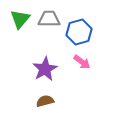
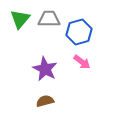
purple star: rotated 15 degrees counterclockwise
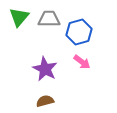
green triangle: moved 1 px left, 2 px up
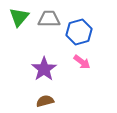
purple star: moved 1 px left; rotated 10 degrees clockwise
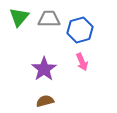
blue hexagon: moved 1 px right, 2 px up
pink arrow: rotated 30 degrees clockwise
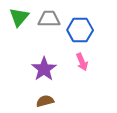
blue hexagon: rotated 15 degrees clockwise
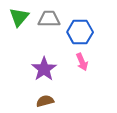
blue hexagon: moved 2 px down
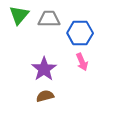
green triangle: moved 2 px up
blue hexagon: moved 1 px down
brown semicircle: moved 5 px up
